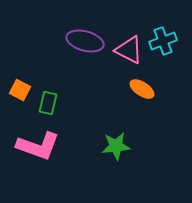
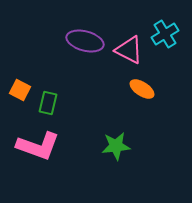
cyan cross: moved 2 px right, 7 px up; rotated 12 degrees counterclockwise
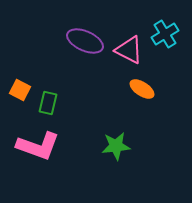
purple ellipse: rotated 9 degrees clockwise
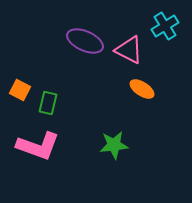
cyan cross: moved 8 px up
green star: moved 2 px left, 1 px up
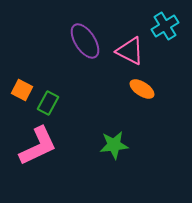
purple ellipse: rotated 33 degrees clockwise
pink triangle: moved 1 px right, 1 px down
orange square: moved 2 px right
green rectangle: rotated 15 degrees clockwise
pink L-shape: rotated 45 degrees counterclockwise
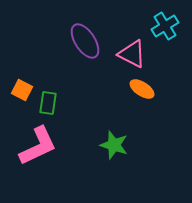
pink triangle: moved 2 px right, 3 px down
green rectangle: rotated 20 degrees counterclockwise
green star: rotated 24 degrees clockwise
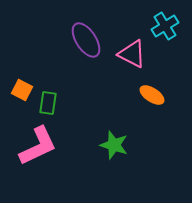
purple ellipse: moved 1 px right, 1 px up
orange ellipse: moved 10 px right, 6 px down
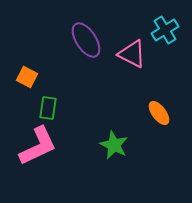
cyan cross: moved 4 px down
orange square: moved 5 px right, 13 px up
orange ellipse: moved 7 px right, 18 px down; rotated 20 degrees clockwise
green rectangle: moved 5 px down
green star: rotated 8 degrees clockwise
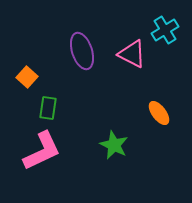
purple ellipse: moved 4 px left, 11 px down; rotated 15 degrees clockwise
orange square: rotated 15 degrees clockwise
pink L-shape: moved 4 px right, 5 px down
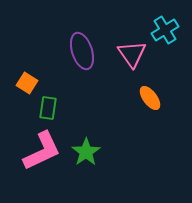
pink triangle: rotated 28 degrees clockwise
orange square: moved 6 px down; rotated 10 degrees counterclockwise
orange ellipse: moved 9 px left, 15 px up
green star: moved 28 px left, 7 px down; rotated 12 degrees clockwise
